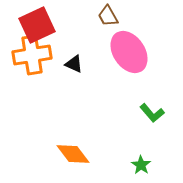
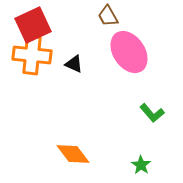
red square: moved 4 px left
orange cross: rotated 15 degrees clockwise
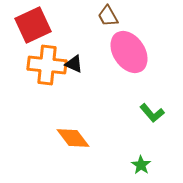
orange cross: moved 15 px right, 10 px down
orange diamond: moved 16 px up
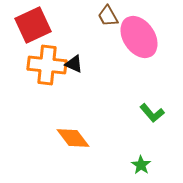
pink ellipse: moved 10 px right, 15 px up
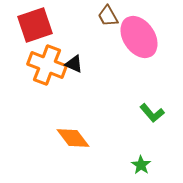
red square: moved 2 px right; rotated 6 degrees clockwise
orange cross: rotated 15 degrees clockwise
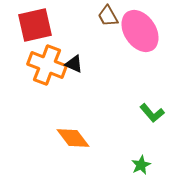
red square: rotated 6 degrees clockwise
pink ellipse: moved 1 px right, 6 px up
green star: rotated 12 degrees clockwise
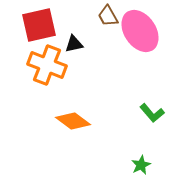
red square: moved 4 px right
black triangle: moved 20 px up; rotated 36 degrees counterclockwise
orange diamond: moved 17 px up; rotated 16 degrees counterclockwise
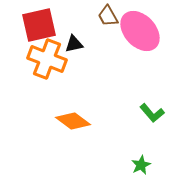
pink ellipse: rotated 9 degrees counterclockwise
orange cross: moved 6 px up
